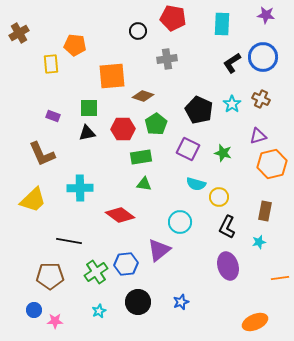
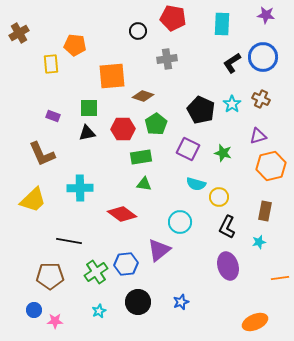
black pentagon at (199, 110): moved 2 px right
orange hexagon at (272, 164): moved 1 px left, 2 px down
red diamond at (120, 215): moved 2 px right, 1 px up
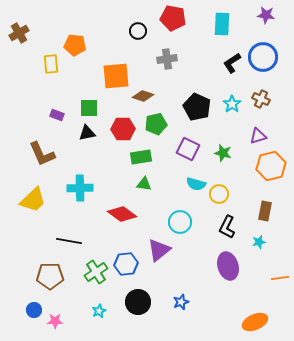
orange square at (112, 76): moved 4 px right
black pentagon at (201, 110): moved 4 px left, 3 px up
purple rectangle at (53, 116): moved 4 px right, 1 px up
green pentagon at (156, 124): rotated 20 degrees clockwise
yellow circle at (219, 197): moved 3 px up
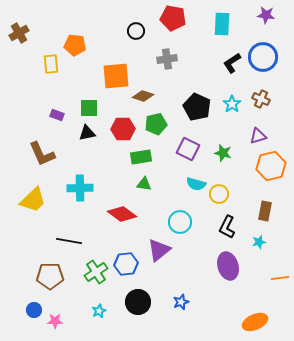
black circle at (138, 31): moved 2 px left
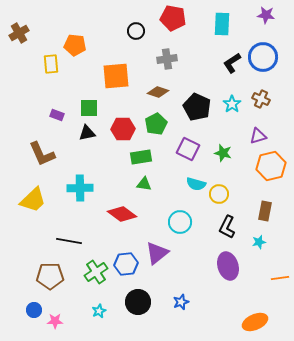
brown diamond at (143, 96): moved 15 px right, 4 px up
green pentagon at (156, 124): rotated 15 degrees counterclockwise
purple triangle at (159, 250): moved 2 px left, 3 px down
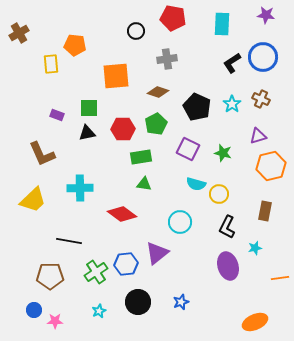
cyan star at (259, 242): moved 4 px left, 6 px down
